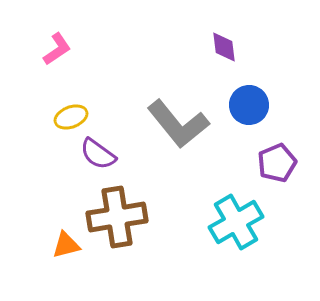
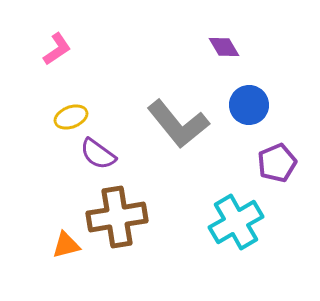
purple diamond: rotated 24 degrees counterclockwise
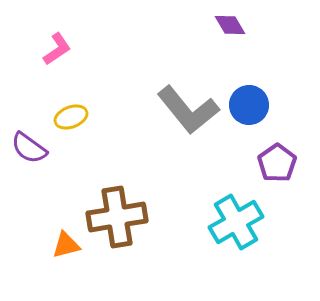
purple diamond: moved 6 px right, 22 px up
gray L-shape: moved 10 px right, 14 px up
purple semicircle: moved 69 px left, 6 px up
purple pentagon: rotated 12 degrees counterclockwise
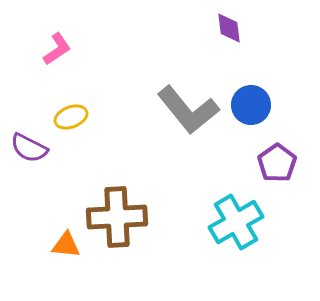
purple diamond: moved 1 px left, 3 px down; rotated 24 degrees clockwise
blue circle: moved 2 px right
purple semicircle: rotated 9 degrees counterclockwise
brown cross: rotated 6 degrees clockwise
orange triangle: rotated 20 degrees clockwise
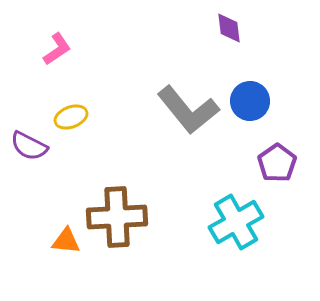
blue circle: moved 1 px left, 4 px up
purple semicircle: moved 2 px up
orange triangle: moved 4 px up
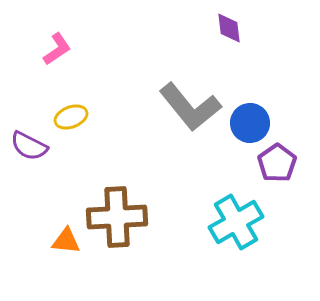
blue circle: moved 22 px down
gray L-shape: moved 2 px right, 3 px up
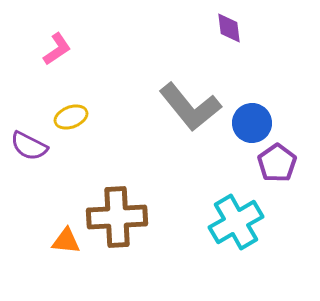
blue circle: moved 2 px right
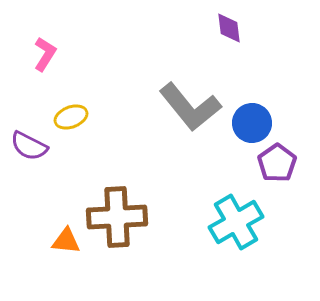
pink L-shape: moved 12 px left, 5 px down; rotated 24 degrees counterclockwise
